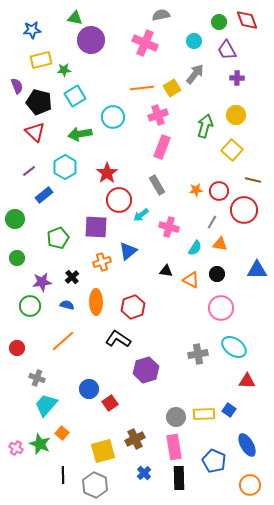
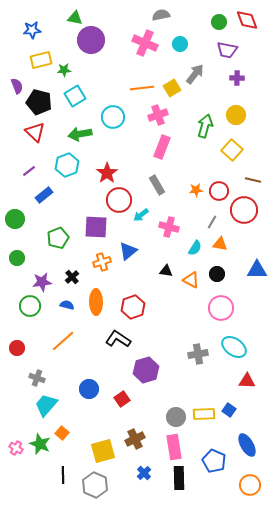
cyan circle at (194, 41): moved 14 px left, 3 px down
purple trapezoid at (227, 50): rotated 50 degrees counterclockwise
cyan hexagon at (65, 167): moved 2 px right, 2 px up; rotated 10 degrees clockwise
red square at (110, 403): moved 12 px right, 4 px up
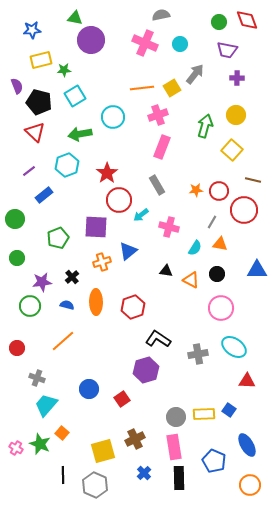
black L-shape at (118, 339): moved 40 px right
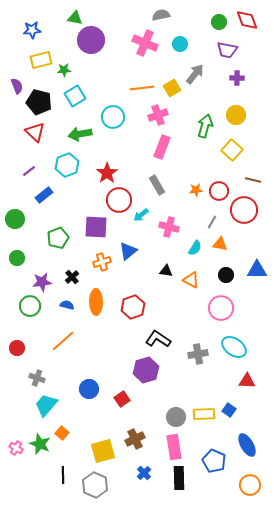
black circle at (217, 274): moved 9 px right, 1 px down
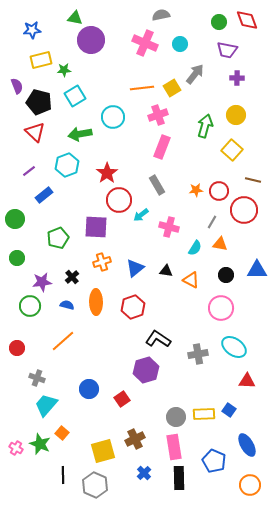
blue triangle at (128, 251): moved 7 px right, 17 px down
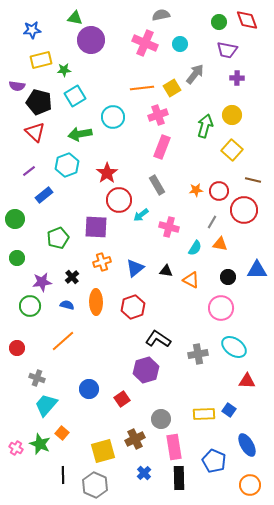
purple semicircle at (17, 86): rotated 119 degrees clockwise
yellow circle at (236, 115): moved 4 px left
black circle at (226, 275): moved 2 px right, 2 px down
gray circle at (176, 417): moved 15 px left, 2 px down
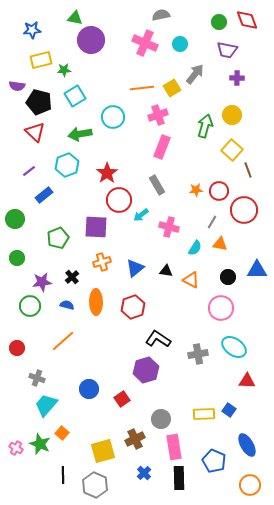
brown line at (253, 180): moved 5 px left, 10 px up; rotated 56 degrees clockwise
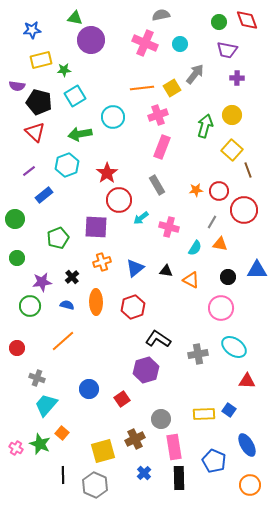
cyan arrow at (141, 215): moved 3 px down
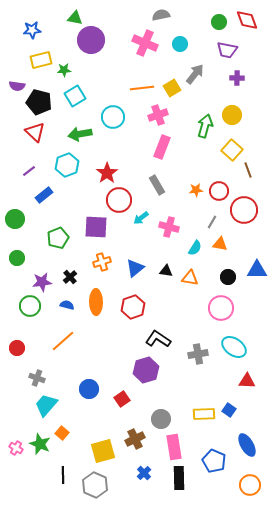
black cross at (72, 277): moved 2 px left
orange triangle at (191, 280): moved 1 px left, 2 px up; rotated 18 degrees counterclockwise
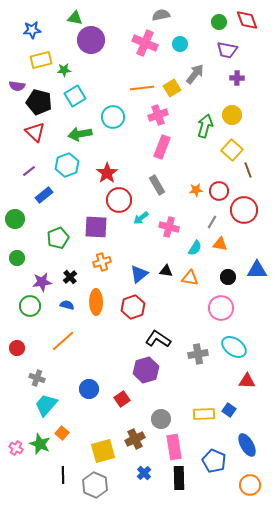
blue triangle at (135, 268): moved 4 px right, 6 px down
